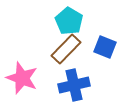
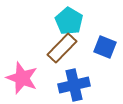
brown rectangle: moved 4 px left, 1 px up
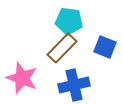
cyan pentagon: rotated 24 degrees counterclockwise
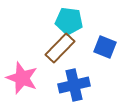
brown rectangle: moved 2 px left
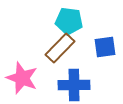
blue square: rotated 30 degrees counterclockwise
blue cross: rotated 12 degrees clockwise
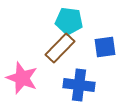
blue cross: moved 5 px right; rotated 8 degrees clockwise
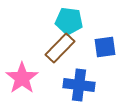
pink star: rotated 16 degrees clockwise
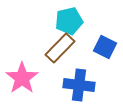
cyan pentagon: rotated 20 degrees counterclockwise
blue square: rotated 35 degrees clockwise
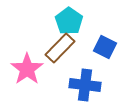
cyan pentagon: rotated 24 degrees counterclockwise
pink star: moved 5 px right, 9 px up
blue cross: moved 6 px right
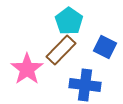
brown rectangle: moved 1 px right, 2 px down
